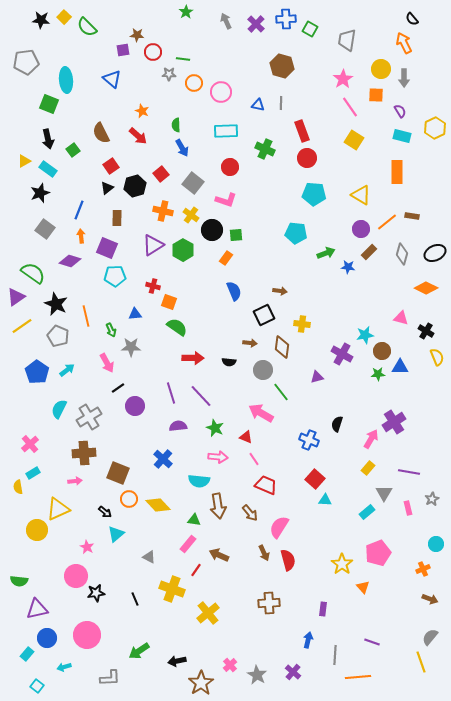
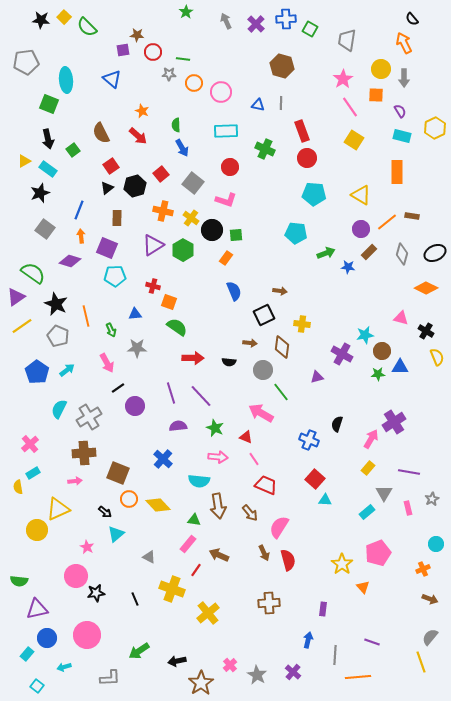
yellow cross at (191, 215): moved 3 px down
gray star at (131, 347): moved 6 px right, 1 px down
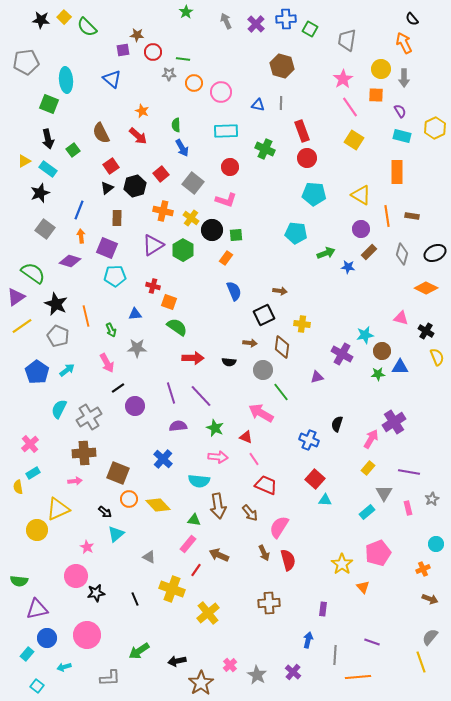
orange line at (387, 222): moved 6 px up; rotated 60 degrees counterclockwise
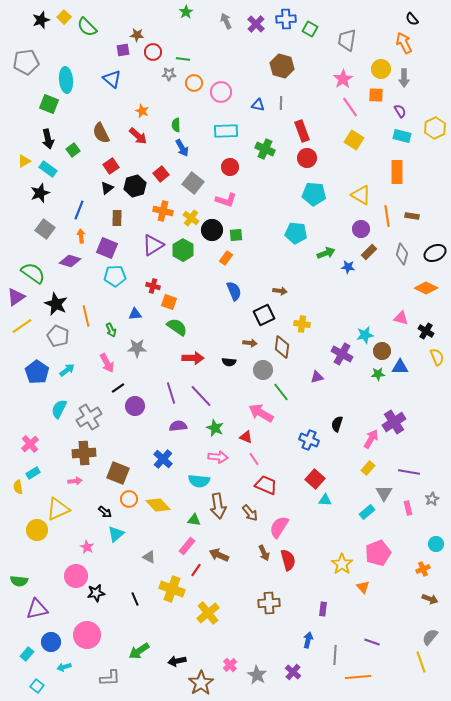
black star at (41, 20): rotated 24 degrees counterclockwise
pink rectangle at (188, 544): moved 1 px left, 2 px down
blue circle at (47, 638): moved 4 px right, 4 px down
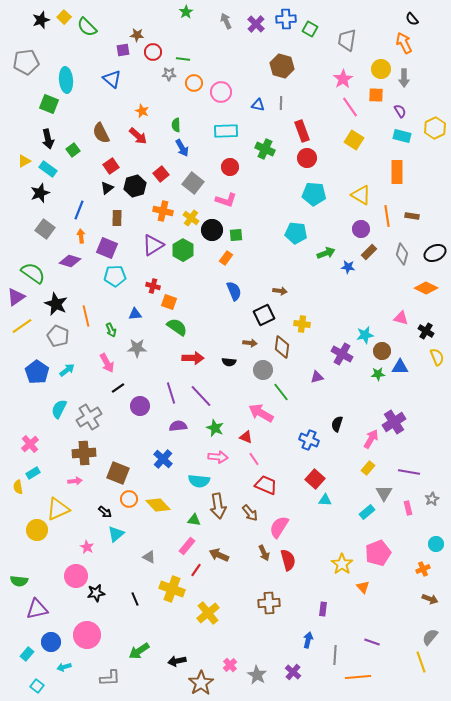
purple circle at (135, 406): moved 5 px right
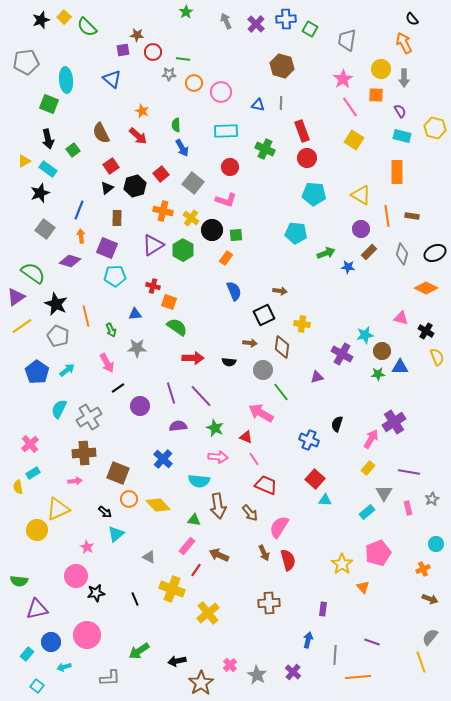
yellow hexagon at (435, 128): rotated 20 degrees counterclockwise
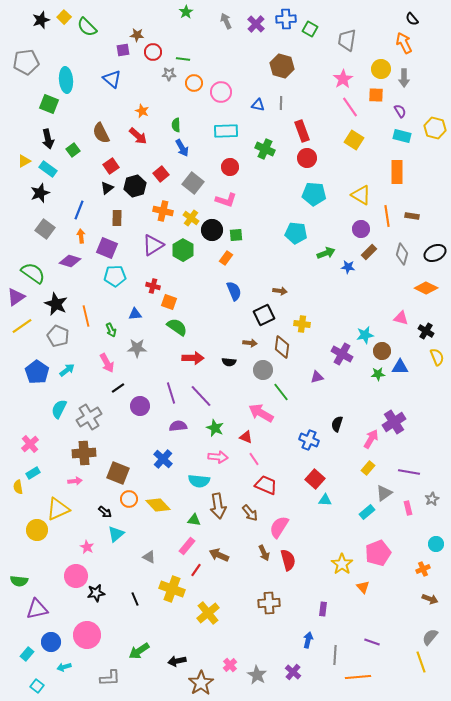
gray triangle at (384, 493): rotated 24 degrees clockwise
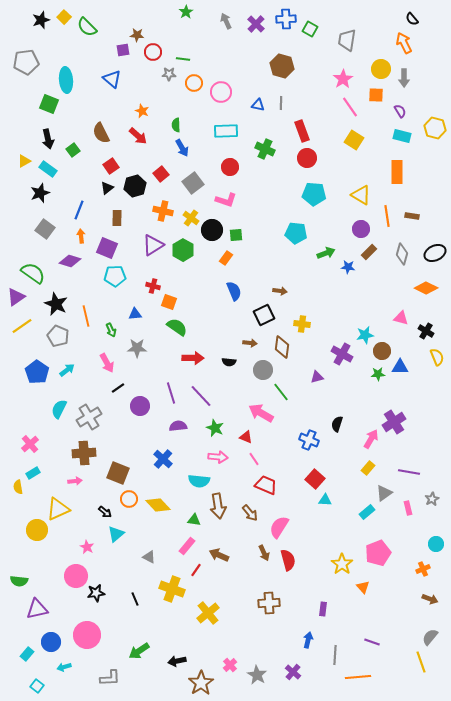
gray square at (193, 183): rotated 15 degrees clockwise
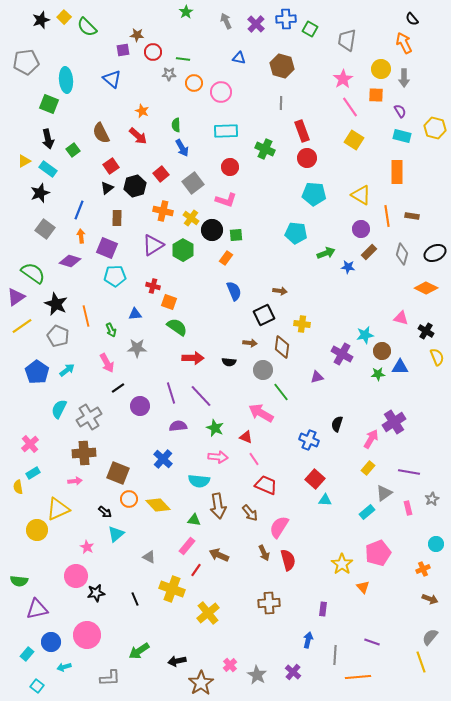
blue triangle at (258, 105): moved 19 px left, 47 px up
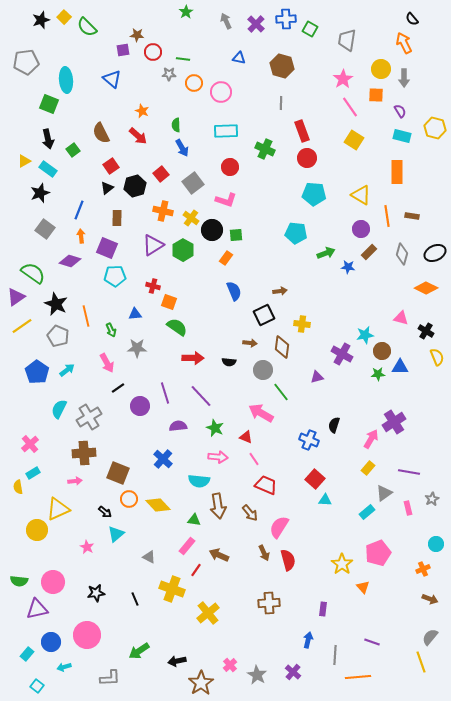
brown arrow at (280, 291): rotated 16 degrees counterclockwise
purple line at (171, 393): moved 6 px left
black semicircle at (337, 424): moved 3 px left, 1 px down
pink circle at (76, 576): moved 23 px left, 6 px down
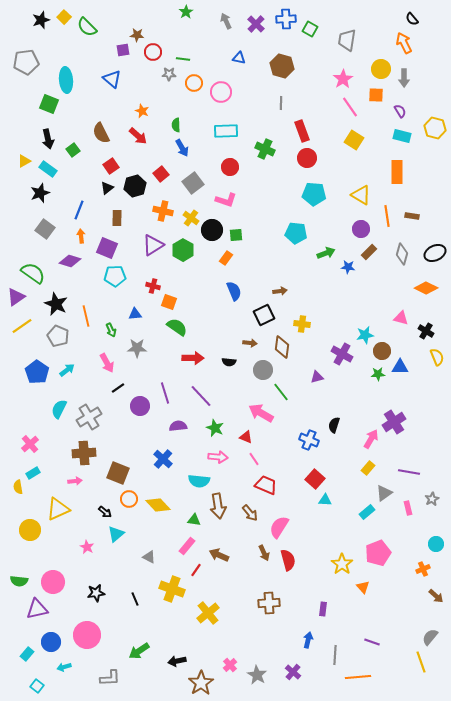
yellow circle at (37, 530): moved 7 px left
brown arrow at (430, 599): moved 6 px right, 3 px up; rotated 21 degrees clockwise
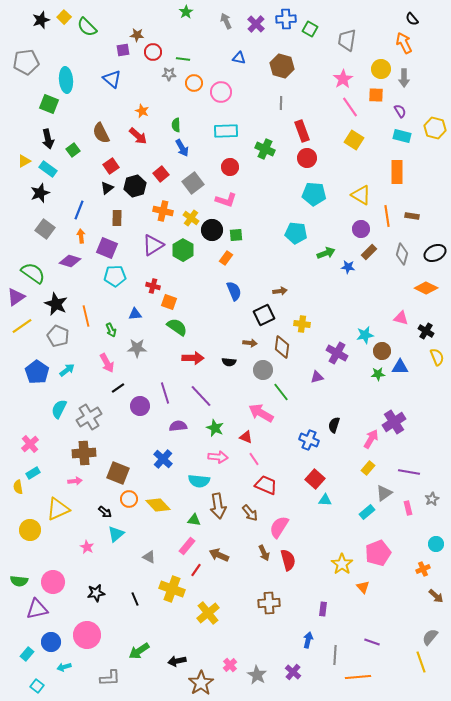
purple cross at (342, 354): moved 5 px left, 1 px up
